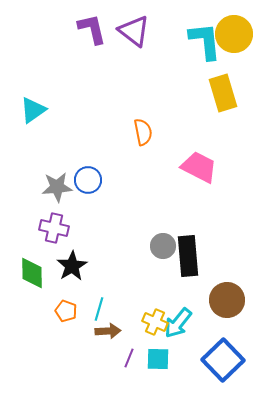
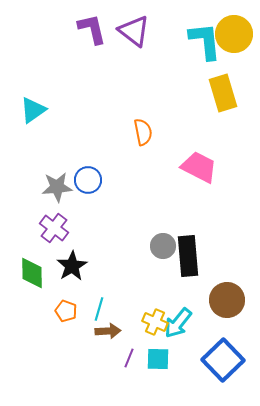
purple cross: rotated 24 degrees clockwise
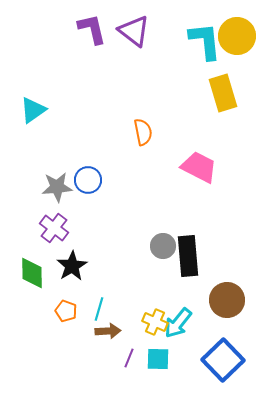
yellow circle: moved 3 px right, 2 px down
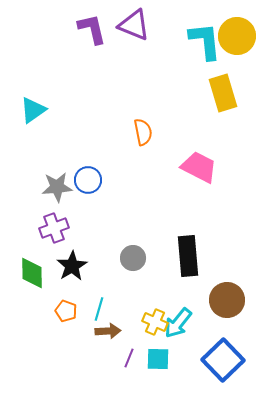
purple triangle: moved 6 px up; rotated 16 degrees counterclockwise
purple cross: rotated 32 degrees clockwise
gray circle: moved 30 px left, 12 px down
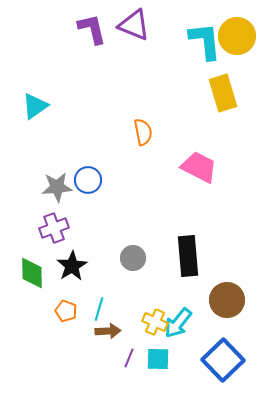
cyan triangle: moved 2 px right, 4 px up
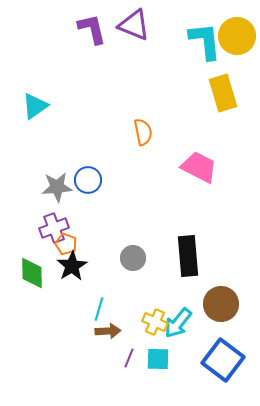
brown circle: moved 6 px left, 4 px down
orange pentagon: moved 67 px up
blue square: rotated 9 degrees counterclockwise
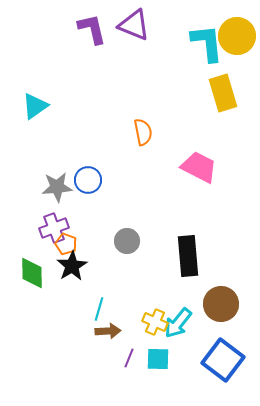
cyan L-shape: moved 2 px right, 2 px down
gray circle: moved 6 px left, 17 px up
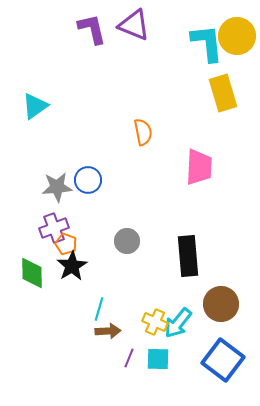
pink trapezoid: rotated 66 degrees clockwise
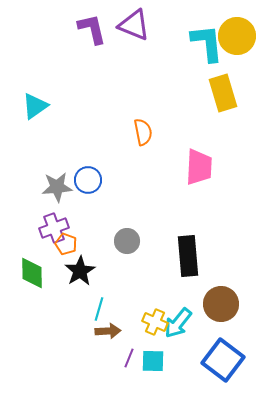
black star: moved 8 px right, 5 px down
cyan square: moved 5 px left, 2 px down
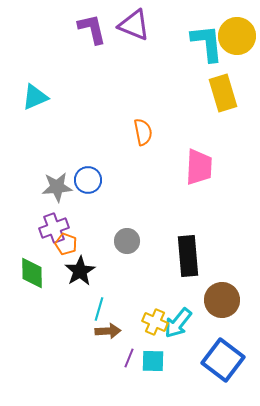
cyan triangle: moved 9 px up; rotated 12 degrees clockwise
brown circle: moved 1 px right, 4 px up
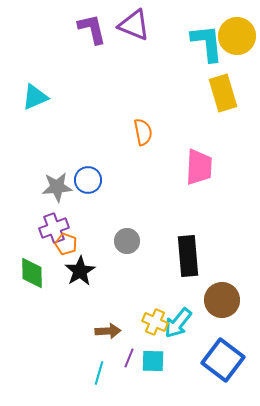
cyan line: moved 64 px down
